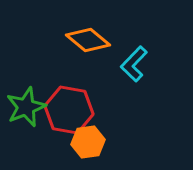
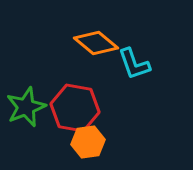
orange diamond: moved 8 px right, 3 px down
cyan L-shape: rotated 63 degrees counterclockwise
red hexagon: moved 6 px right, 2 px up
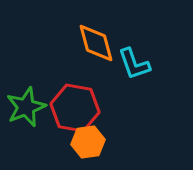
orange diamond: rotated 36 degrees clockwise
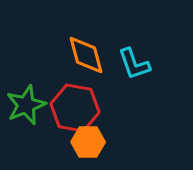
orange diamond: moved 10 px left, 12 px down
green star: moved 2 px up
orange hexagon: rotated 8 degrees clockwise
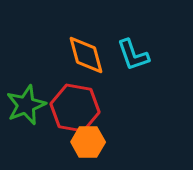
cyan L-shape: moved 1 px left, 9 px up
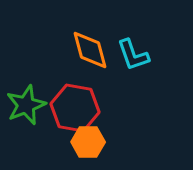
orange diamond: moved 4 px right, 5 px up
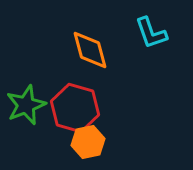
cyan L-shape: moved 18 px right, 22 px up
red hexagon: rotated 6 degrees clockwise
orange hexagon: rotated 12 degrees counterclockwise
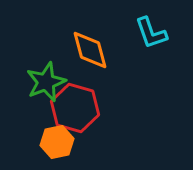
green star: moved 20 px right, 23 px up
orange hexagon: moved 31 px left
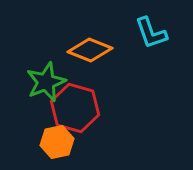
orange diamond: rotated 54 degrees counterclockwise
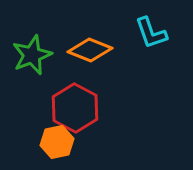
green star: moved 14 px left, 27 px up
red hexagon: rotated 12 degrees clockwise
